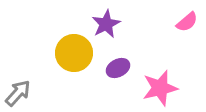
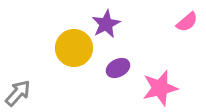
yellow circle: moved 5 px up
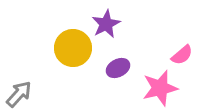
pink semicircle: moved 5 px left, 33 px down
yellow circle: moved 1 px left
gray arrow: moved 1 px right, 1 px down
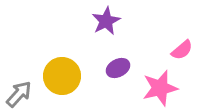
purple star: moved 3 px up
yellow circle: moved 11 px left, 28 px down
pink semicircle: moved 5 px up
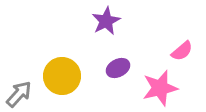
pink semicircle: moved 1 px down
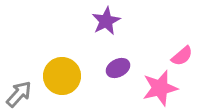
pink semicircle: moved 5 px down
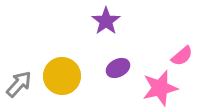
purple star: rotated 8 degrees counterclockwise
gray arrow: moved 10 px up
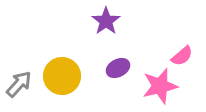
pink star: moved 2 px up
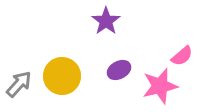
purple ellipse: moved 1 px right, 2 px down
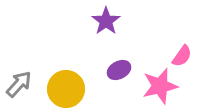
pink semicircle: rotated 15 degrees counterclockwise
yellow circle: moved 4 px right, 13 px down
